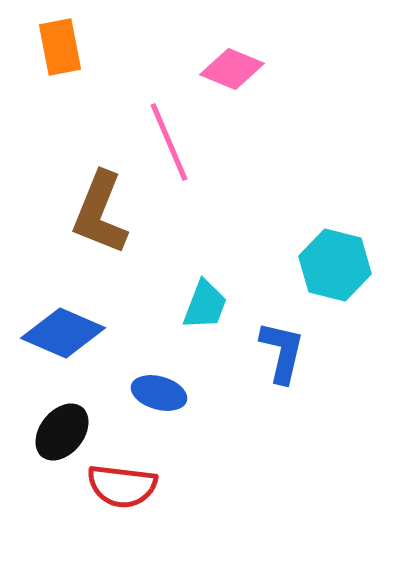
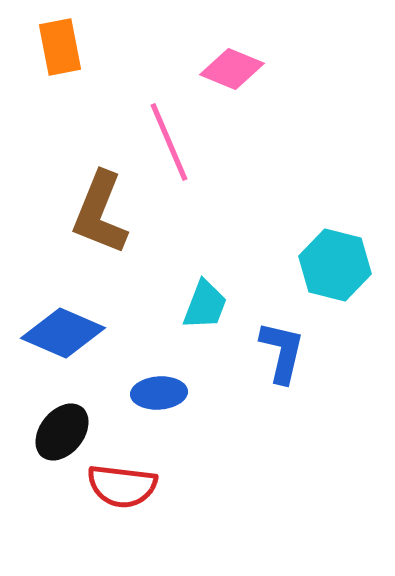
blue ellipse: rotated 20 degrees counterclockwise
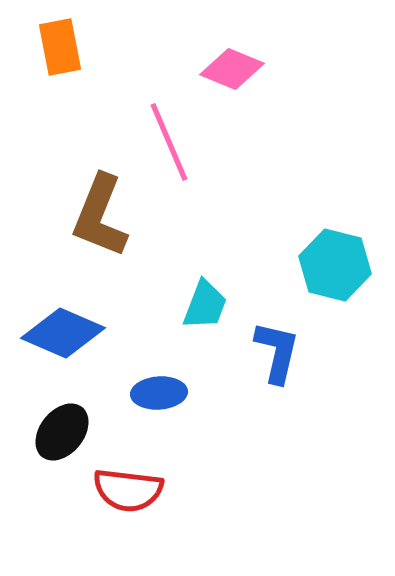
brown L-shape: moved 3 px down
blue L-shape: moved 5 px left
red semicircle: moved 6 px right, 4 px down
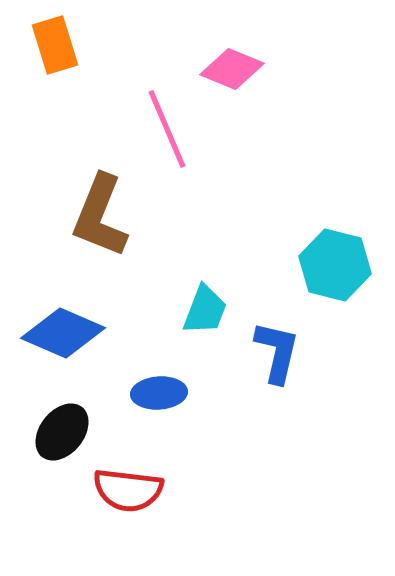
orange rectangle: moved 5 px left, 2 px up; rotated 6 degrees counterclockwise
pink line: moved 2 px left, 13 px up
cyan trapezoid: moved 5 px down
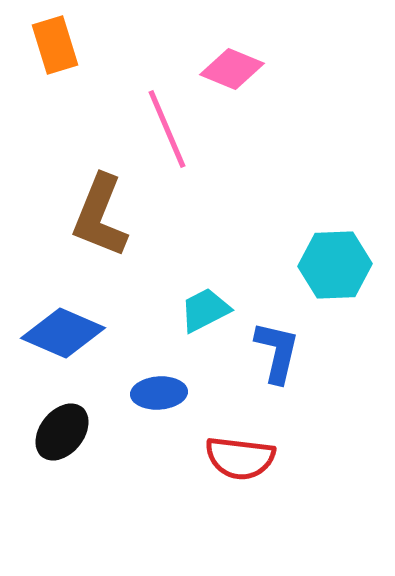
cyan hexagon: rotated 16 degrees counterclockwise
cyan trapezoid: rotated 138 degrees counterclockwise
red semicircle: moved 112 px right, 32 px up
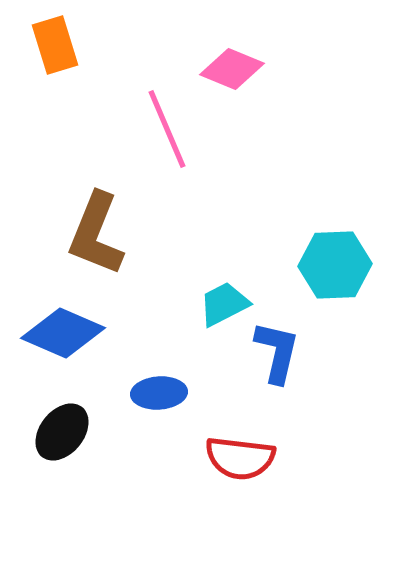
brown L-shape: moved 4 px left, 18 px down
cyan trapezoid: moved 19 px right, 6 px up
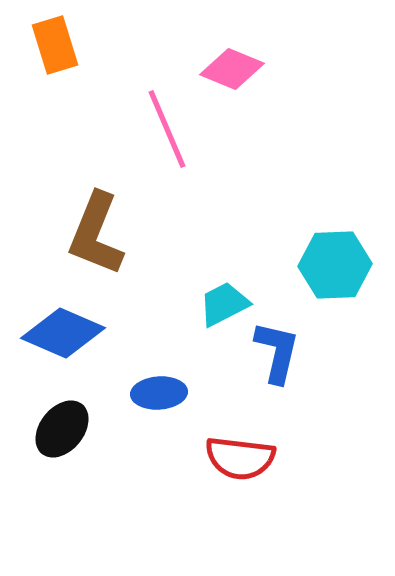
black ellipse: moved 3 px up
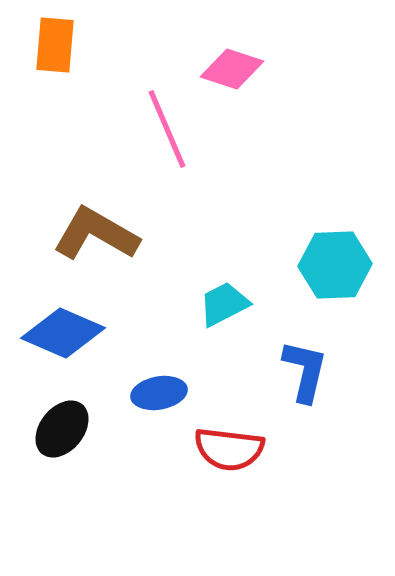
orange rectangle: rotated 22 degrees clockwise
pink diamond: rotated 4 degrees counterclockwise
brown L-shape: rotated 98 degrees clockwise
blue L-shape: moved 28 px right, 19 px down
blue ellipse: rotated 6 degrees counterclockwise
red semicircle: moved 11 px left, 9 px up
